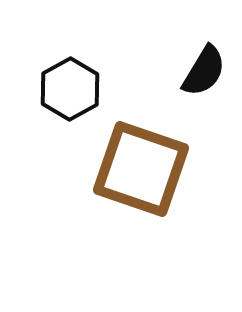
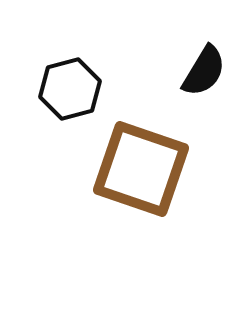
black hexagon: rotated 14 degrees clockwise
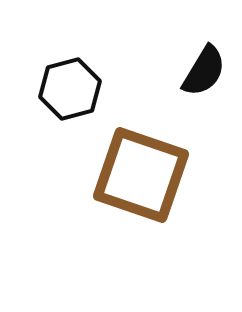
brown square: moved 6 px down
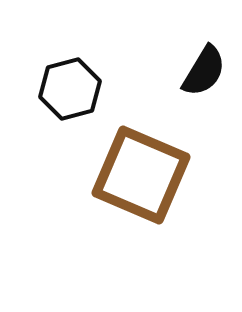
brown square: rotated 4 degrees clockwise
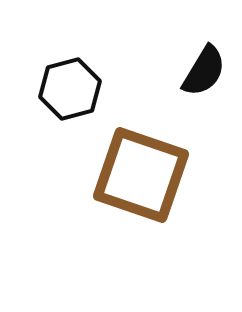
brown square: rotated 4 degrees counterclockwise
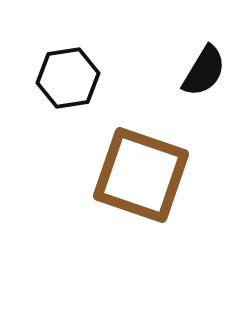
black hexagon: moved 2 px left, 11 px up; rotated 6 degrees clockwise
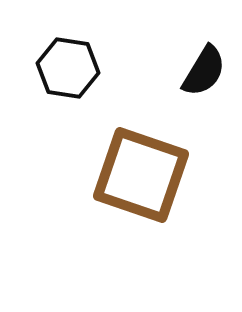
black hexagon: moved 10 px up; rotated 18 degrees clockwise
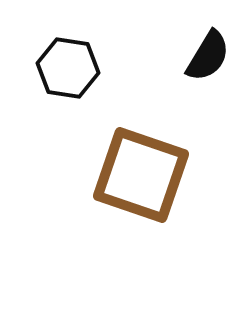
black semicircle: moved 4 px right, 15 px up
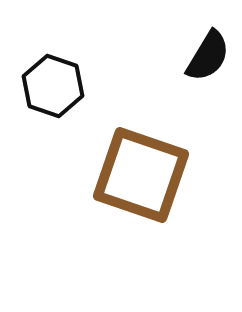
black hexagon: moved 15 px left, 18 px down; rotated 10 degrees clockwise
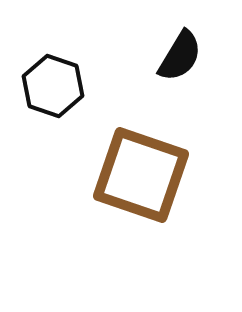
black semicircle: moved 28 px left
